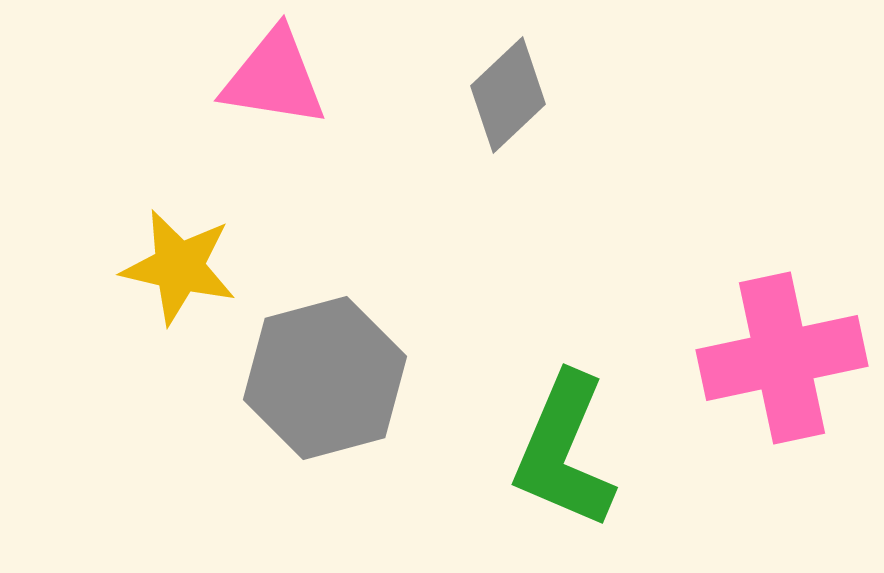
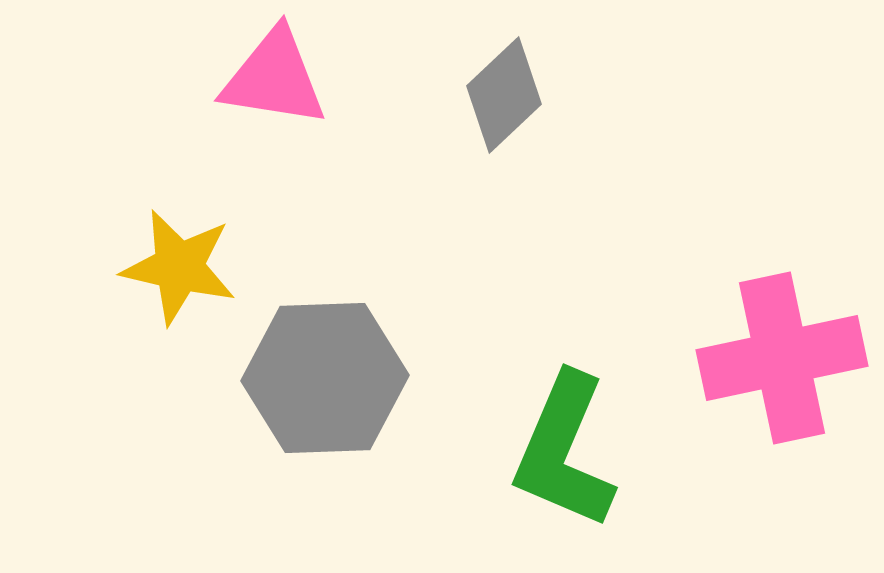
gray diamond: moved 4 px left
gray hexagon: rotated 13 degrees clockwise
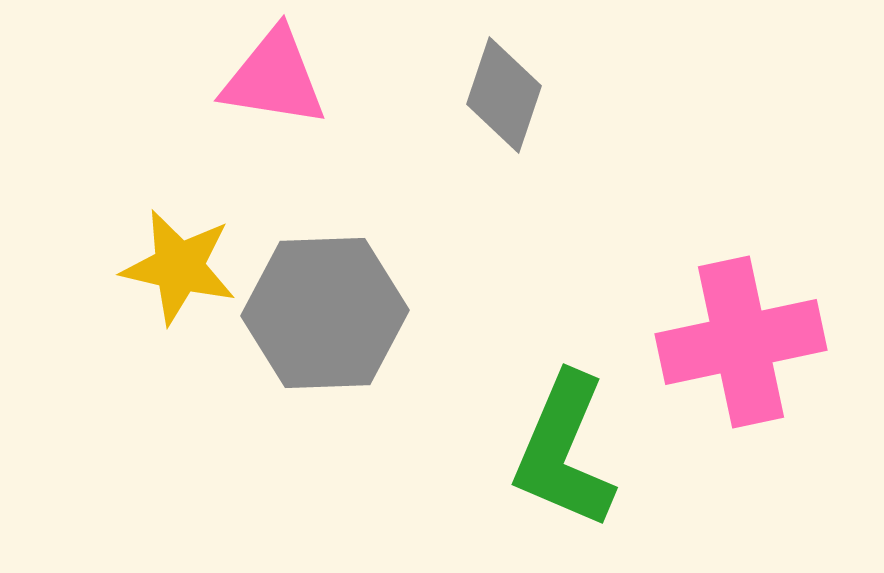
gray diamond: rotated 28 degrees counterclockwise
pink cross: moved 41 px left, 16 px up
gray hexagon: moved 65 px up
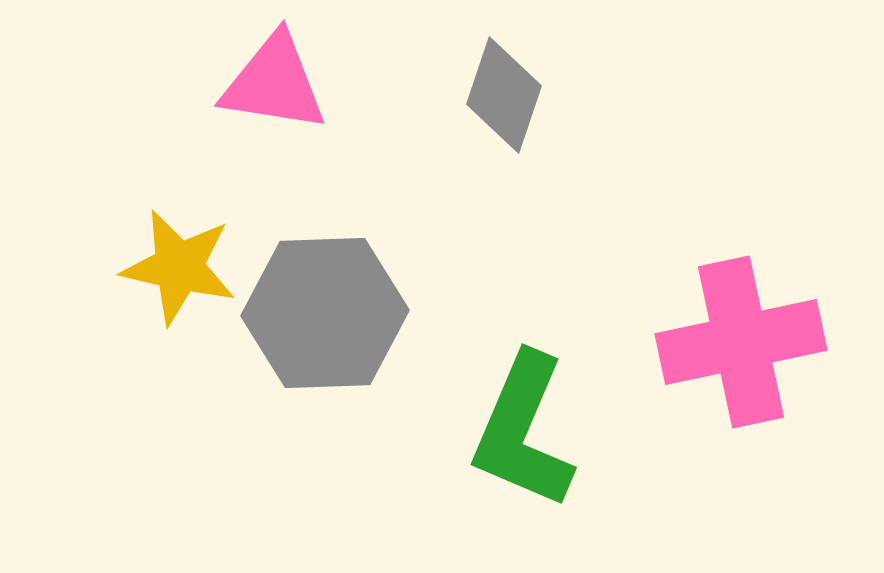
pink triangle: moved 5 px down
green L-shape: moved 41 px left, 20 px up
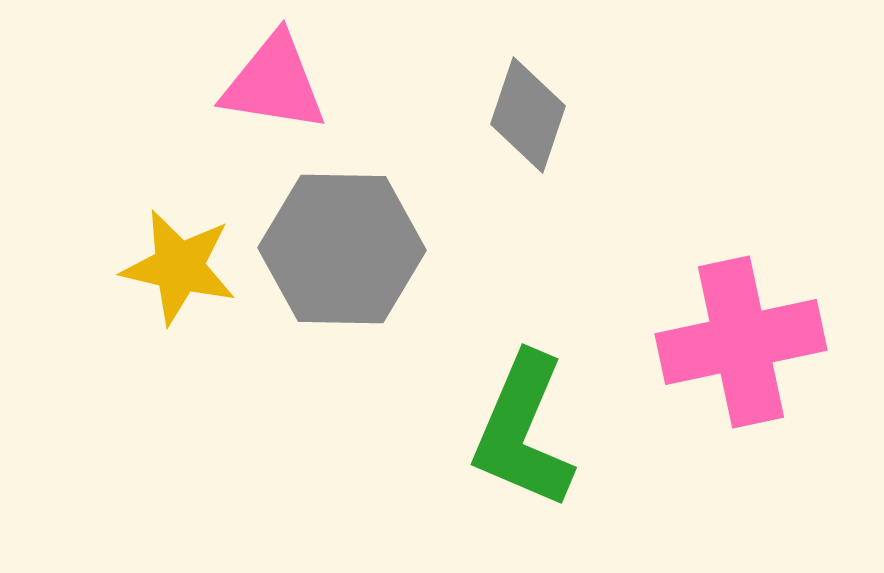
gray diamond: moved 24 px right, 20 px down
gray hexagon: moved 17 px right, 64 px up; rotated 3 degrees clockwise
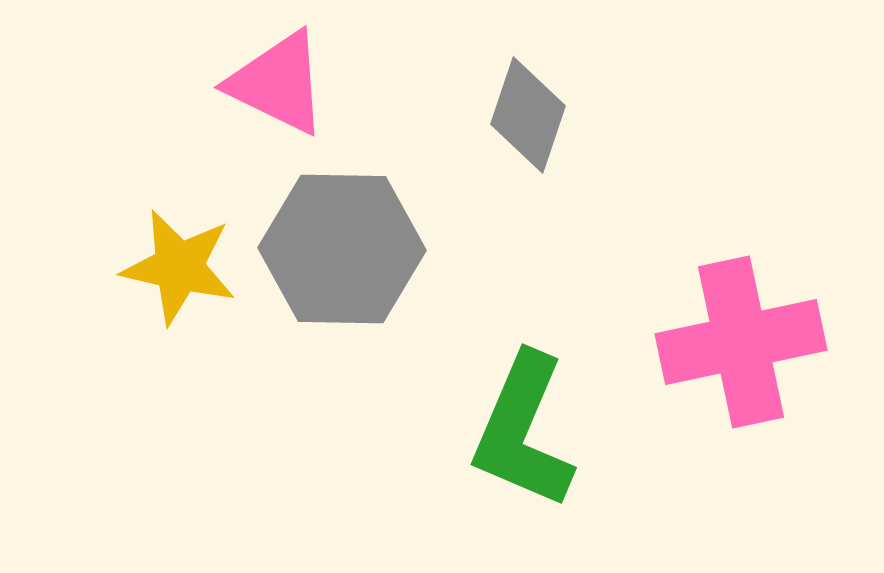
pink triangle: moved 4 px right; rotated 17 degrees clockwise
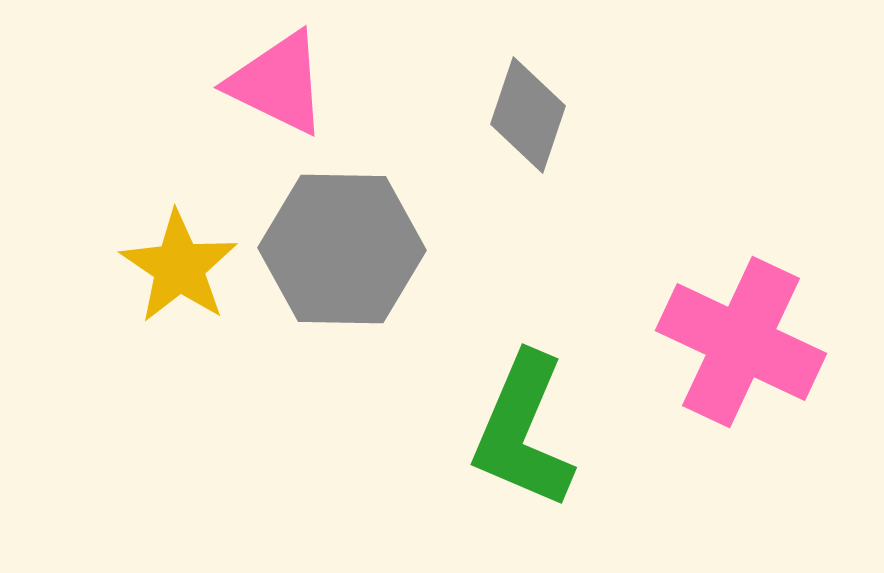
yellow star: rotated 21 degrees clockwise
pink cross: rotated 37 degrees clockwise
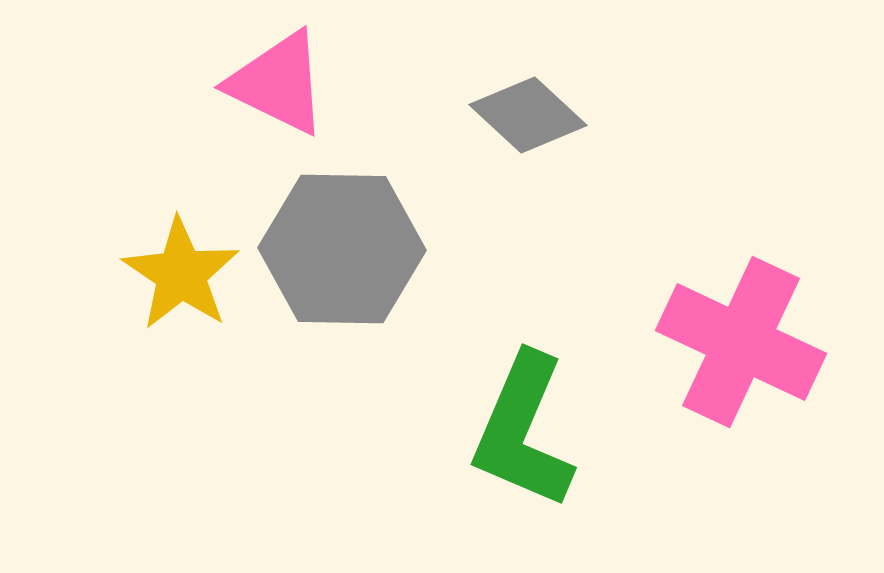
gray diamond: rotated 66 degrees counterclockwise
yellow star: moved 2 px right, 7 px down
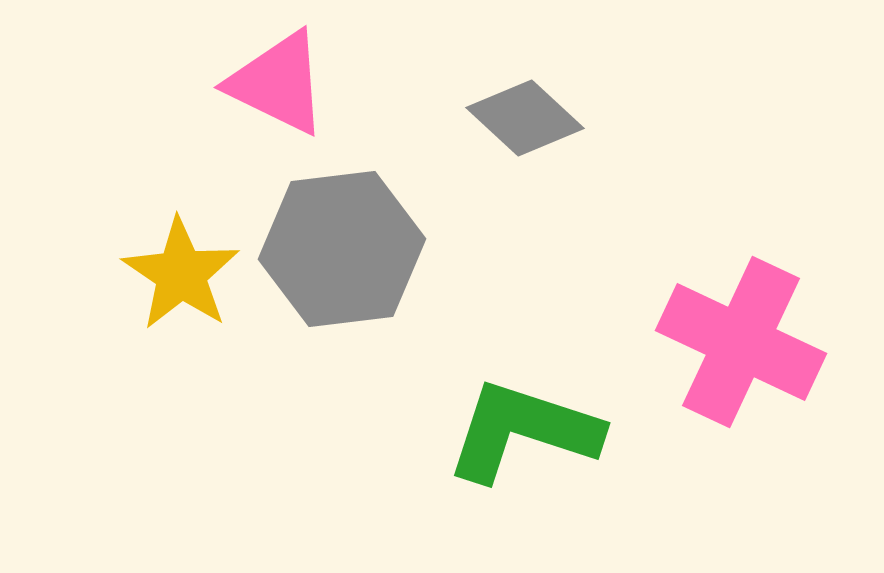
gray diamond: moved 3 px left, 3 px down
gray hexagon: rotated 8 degrees counterclockwise
green L-shape: rotated 85 degrees clockwise
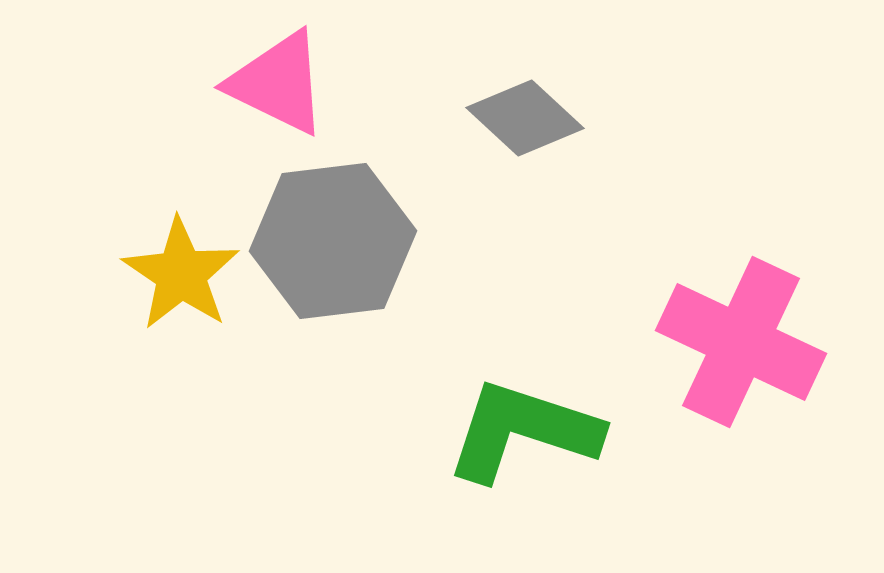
gray hexagon: moved 9 px left, 8 px up
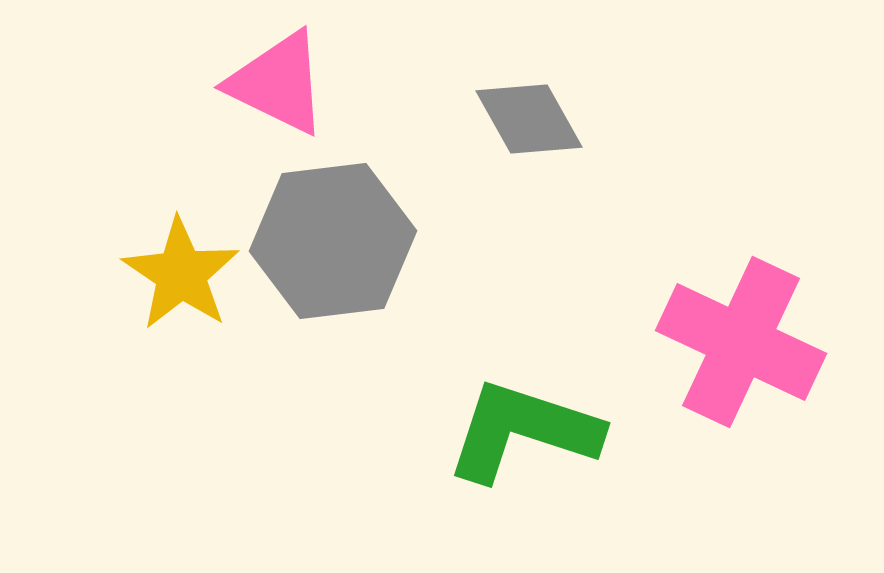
gray diamond: moved 4 px right, 1 px down; rotated 18 degrees clockwise
